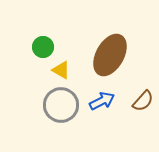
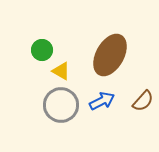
green circle: moved 1 px left, 3 px down
yellow triangle: moved 1 px down
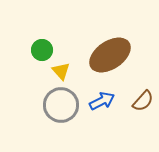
brown ellipse: rotated 27 degrees clockwise
yellow triangle: rotated 18 degrees clockwise
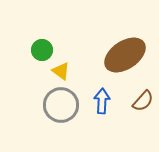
brown ellipse: moved 15 px right
yellow triangle: rotated 12 degrees counterclockwise
blue arrow: rotated 60 degrees counterclockwise
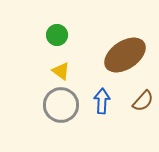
green circle: moved 15 px right, 15 px up
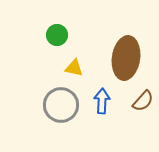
brown ellipse: moved 1 px right, 3 px down; rotated 48 degrees counterclockwise
yellow triangle: moved 13 px right, 3 px up; rotated 24 degrees counterclockwise
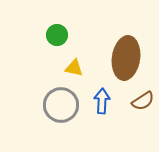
brown semicircle: rotated 15 degrees clockwise
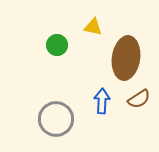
green circle: moved 10 px down
yellow triangle: moved 19 px right, 41 px up
brown semicircle: moved 4 px left, 2 px up
gray circle: moved 5 px left, 14 px down
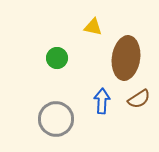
green circle: moved 13 px down
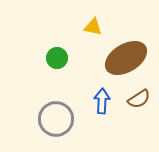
brown ellipse: rotated 51 degrees clockwise
